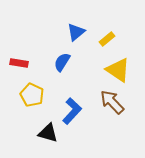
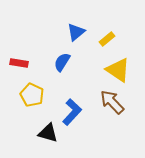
blue L-shape: moved 1 px down
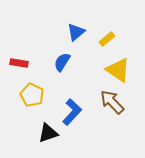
black triangle: rotated 35 degrees counterclockwise
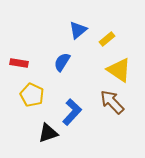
blue triangle: moved 2 px right, 2 px up
yellow triangle: moved 1 px right
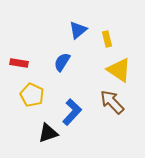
yellow rectangle: rotated 63 degrees counterclockwise
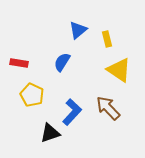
brown arrow: moved 4 px left, 6 px down
black triangle: moved 2 px right
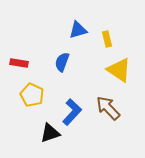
blue triangle: rotated 24 degrees clockwise
blue semicircle: rotated 12 degrees counterclockwise
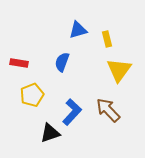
yellow triangle: rotated 32 degrees clockwise
yellow pentagon: rotated 25 degrees clockwise
brown arrow: moved 2 px down
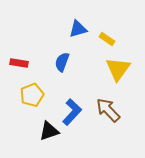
blue triangle: moved 1 px up
yellow rectangle: rotated 42 degrees counterclockwise
yellow triangle: moved 1 px left, 1 px up
black triangle: moved 1 px left, 2 px up
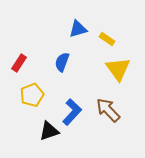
red rectangle: rotated 66 degrees counterclockwise
yellow triangle: rotated 12 degrees counterclockwise
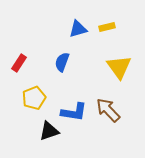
yellow rectangle: moved 12 px up; rotated 49 degrees counterclockwise
yellow triangle: moved 1 px right, 2 px up
yellow pentagon: moved 2 px right, 3 px down
blue L-shape: moved 2 px right; rotated 56 degrees clockwise
